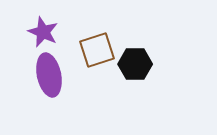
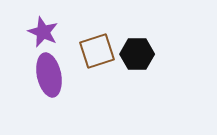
brown square: moved 1 px down
black hexagon: moved 2 px right, 10 px up
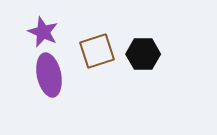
black hexagon: moved 6 px right
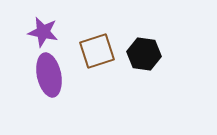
purple star: rotated 12 degrees counterclockwise
black hexagon: moved 1 px right; rotated 8 degrees clockwise
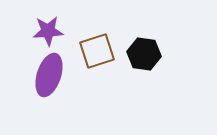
purple star: moved 5 px right, 1 px up; rotated 16 degrees counterclockwise
purple ellipse: rotated 30 degrees clockwise
